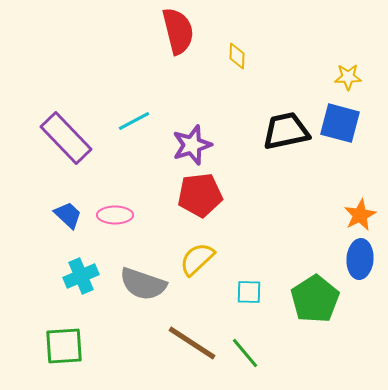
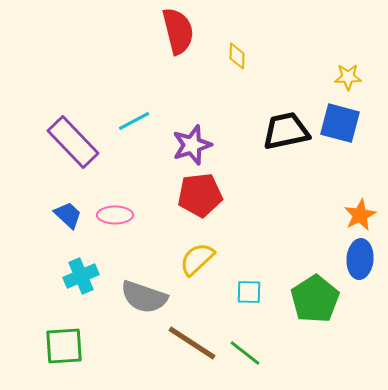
purple rectangle: moved 7 px right, 4 px down
gray semicircle: moved 1 px right, 13 px down
green line: rotated 12 degrees counterclockwise
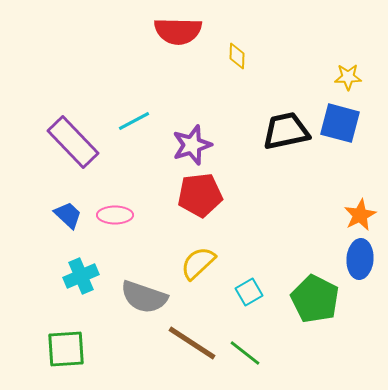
red semicircle: rotated 105 degrees clockwise
yellow semicircle: moved 1 px right, 4 px down
cyan square: rotated 32 degrees counterclockwise
green pentagon: rotated 12 degrees counterclockwise
green square: moved 2 px right, 3 px down
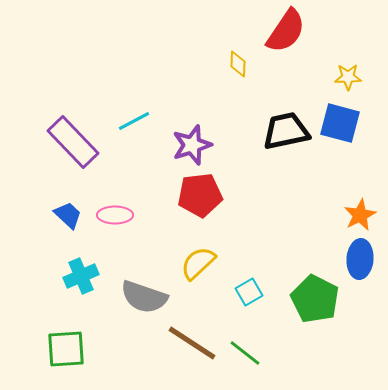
red semicircle: moved 108 px right; rotated 57 degrees counterclockwise
yellow diamond: moved 1 px right, 8 px down
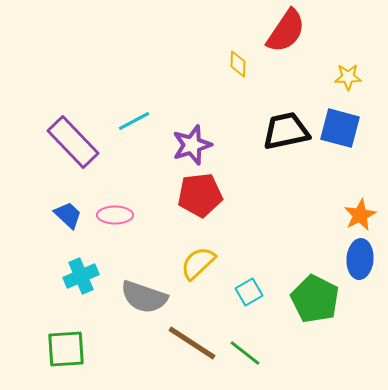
blue square: moved 5 px down
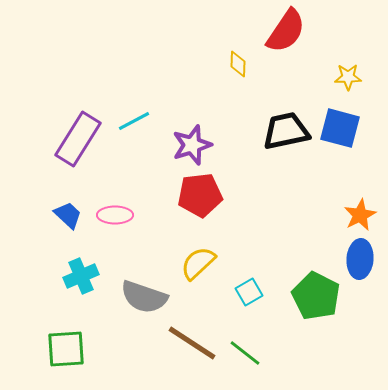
purple rectangle: moved 5 px right, 3 px up; rotated 76 degrees clockwise
green pentagon: moved 1 px right, 3 px up
